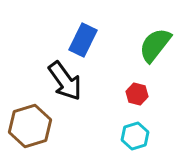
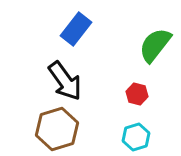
blue rectangle: moved 7 px left, 11 px up; rotated 12 degrees clockwise
brown hexagon: moved 27 px right, 3 px down
cyan hexagon: moved 1 px right, 1 px down
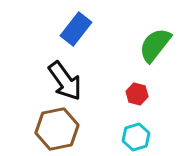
brown hexagon: rotated 6 degrees clockwise
